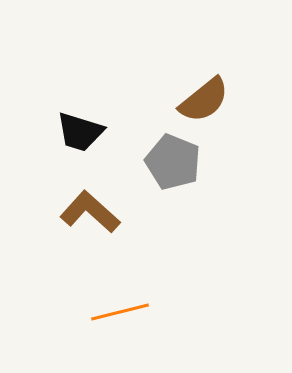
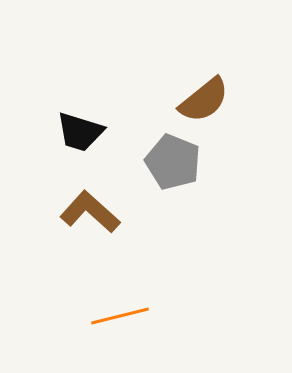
orange line: moved 4 px down
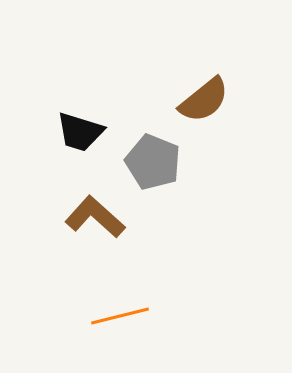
gray pentagon: moved 20 px left
brown L-shape: moved 5 px right, 5 px down
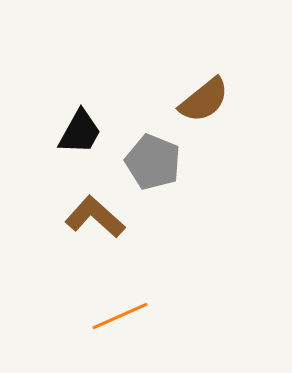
black trapezoid: rotated 78 degrees counterclockwise
orange line: rotated 10 degrees counterclockwise
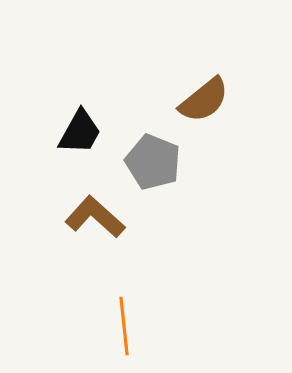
orange line: moved 4 px right, 10 px down; rotated 72 degrees counterclockwise
